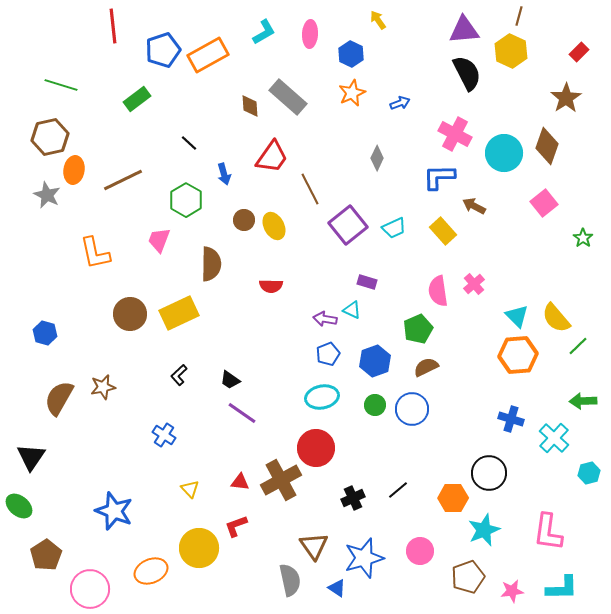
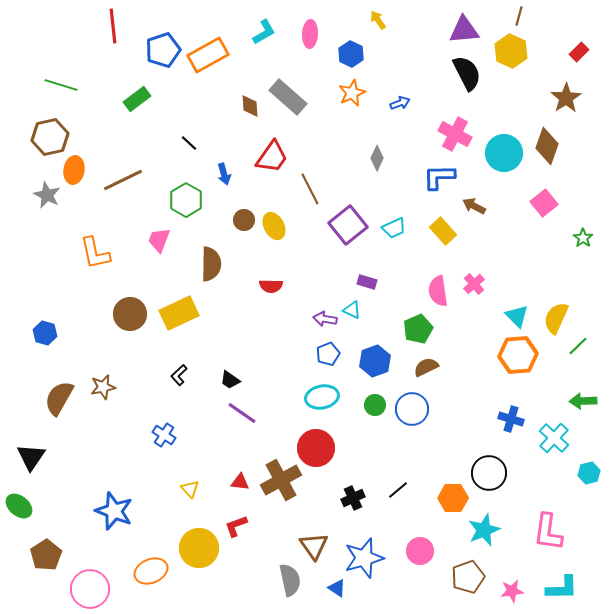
yellow semicircle at (556, 318): rotated 64 degrees clockwise
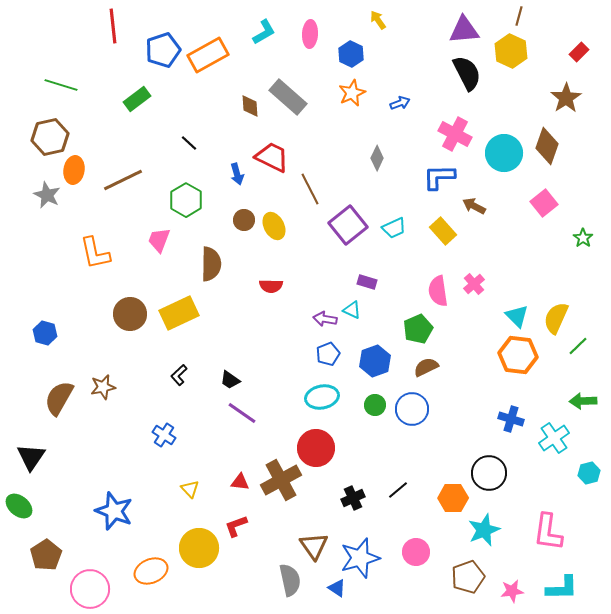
red trapezoid at (272, 157): rotated 99 degrees counterclockwise
blue arrow at (224, 174): moved 13 px right
orange hexagon at (518, 355): rotated 12 degrees clockwise
cyan cross at (554, 438): rotated 12 degrees clockwise
pink circle at (420, 551): moved 4 px left, 1 px down
blue star at (364, 558): moved 4 px left
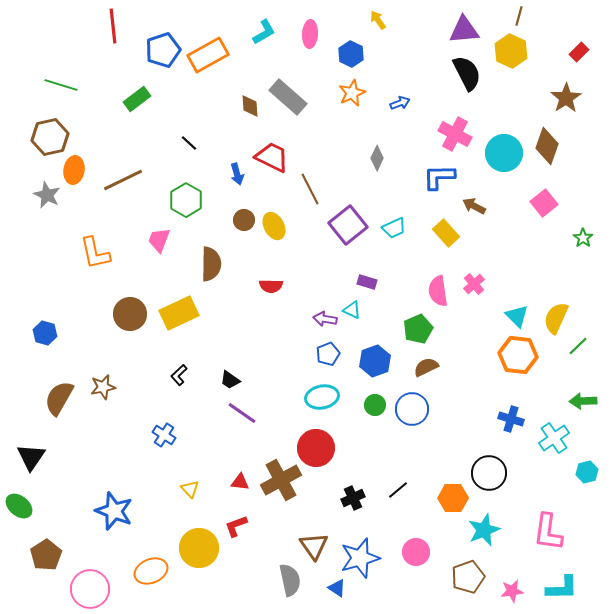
yellow rectangle at (443, 231): moved 3 px right, 2 px down
cyan hexagon at (589, 473): moved 2 px left, 1 px up
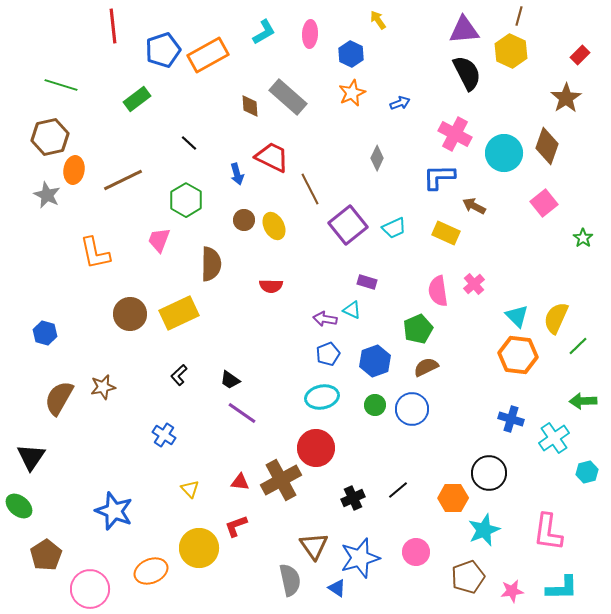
red rectangle at (579, 52): moved 1 px right, 3 px down
yellow rectangle at (446, 233): rotated 24 degrees counterclockwise
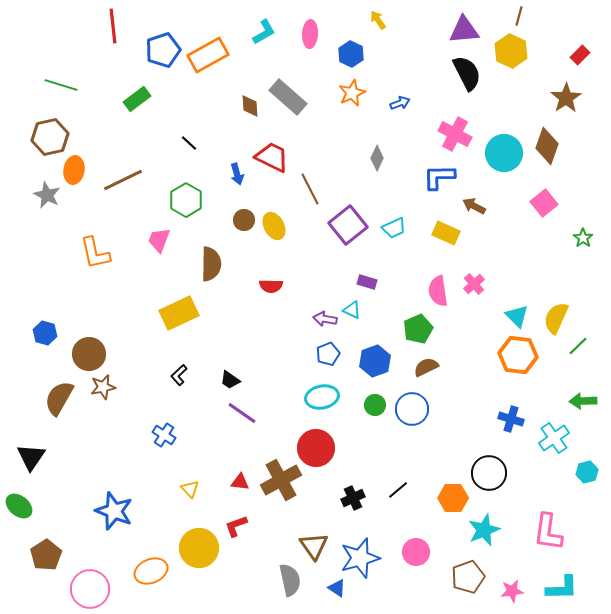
brown circle at (130, 314): moved 41 px left, 40 px down
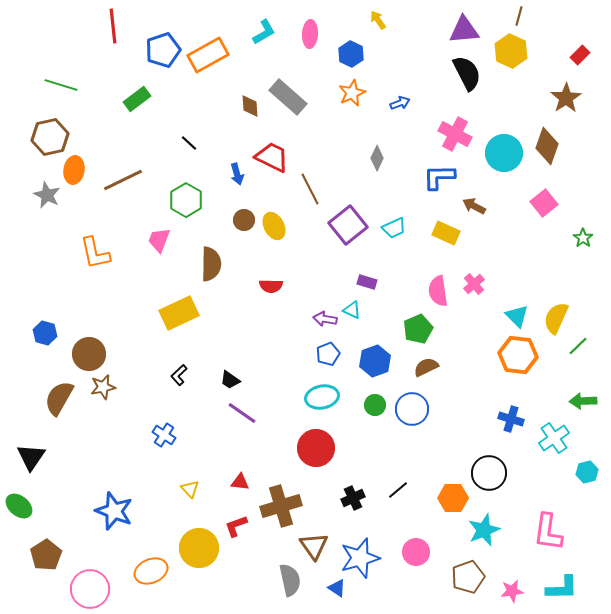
brown cross at (281, 480): moved 26 px down; rotated 12 degrees clockwise
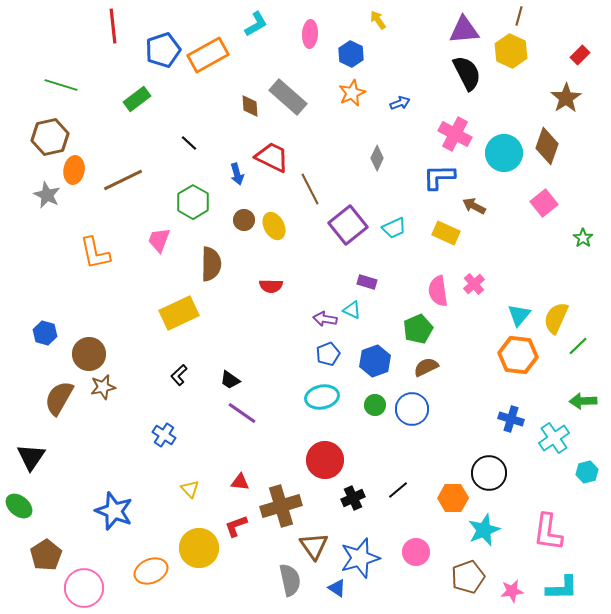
cyan L-shape at (264, 32): moved 8 px left, 8 px up
green hexagon at (186, 200): moved 7 px right, 2 px down
cyan triangle at (517, 316): moved 2 px right, 1 px up; rotated 25 degrees clockwise
red circle at (316, 448): moved 9 px right, 12 px down
pink circle at (90, 589): moved 6 px left, 1 px up
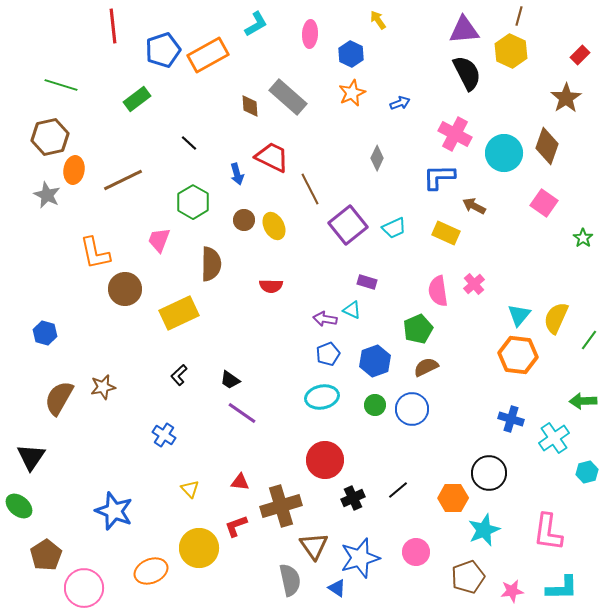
pink square at (544, 203): rotated 16 degrees counterclockwise
green line at (578, 346): moved 11 px right, 6 px up; rotated 10 degrees counterclockwise
brown circle at (89, 354): moved 36 px right, 65 px up
